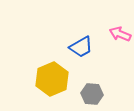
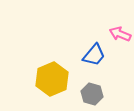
blue trapezoid: moved 13 px right, 8 px down; rotated 20 degrees counterclockwise
gray hexagon: rotated 10 degrees clockwise
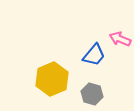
pink arrow: moved 5 px down
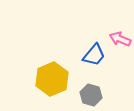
gray hexagon: moved 1 px left, 1 px down
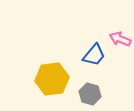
yellow hexagon: rotated 16 degrees clockwise
gray hexagon: moved 1 px left, 1 px up
